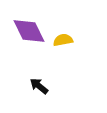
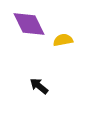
purple diamond: moved 7 px up
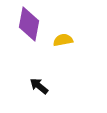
purple diamond: rotated 36 degrees clockwise
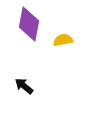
black arrow: moved 15 px left
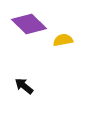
purple diamond: rotated 56 degrees counterclockwise
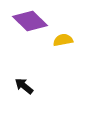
purple diamond: moved 1 px right, 3 px up
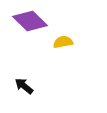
yellow semicircle: moved 2 px down
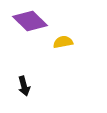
black arrow: rotated 144 degrees counterclockwise
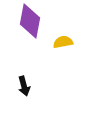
purple diamond: rotated 56 degrees clockwise
